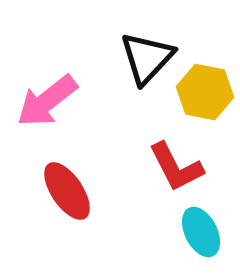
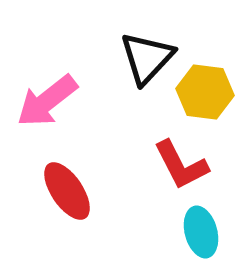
yellow hexagon: rotated 4 degrees counterclockwise
red L-shape: moved 5 px right, 2 px up
cyan ellipse: rotated 12 degrees clockwise
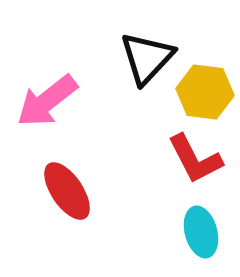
red L-shape: moved 14 px right, 6 px up
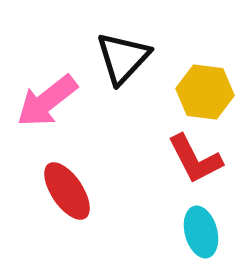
black triangle: moved 24 px left
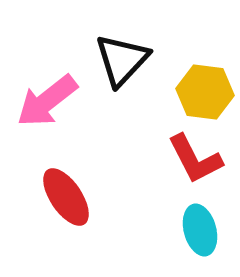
black triangle: moved 1 px left, 2 px down
red ellipse: moved 1 px left, 6 px down
cyan ellipse: moved 1 px left, 2 px up
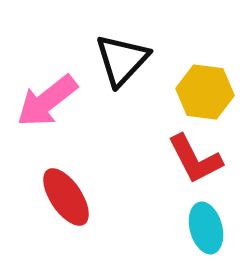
cyan ellipse: moved 6 px right, 2 px up
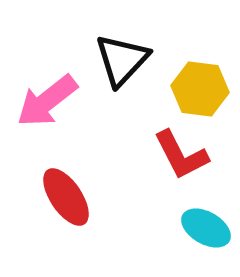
yellow hexagon: moved 5 px left, 3 px up
red L-shape: moved 14 px left, 4 px up
cyan ellipse: rotated 45 degrees counterclockwise
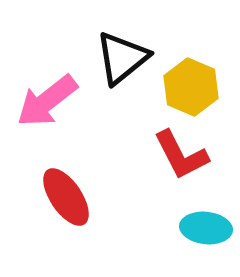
black triangle: moved 2 px up; rotated 8 degrees clockwise
yellow hexagon: moved 9 px left, 2 px up; rotated 16 degrees clockwise
cyan ellipse: rotated 24 degrees counterclockwise
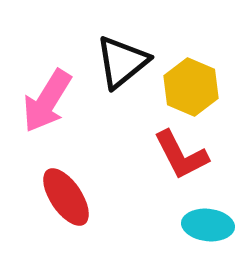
black triangle: moved 4 px down
pink arrow: rotated 20 degrees counterclockwise
cyan ellipse: moved 2 px right, 3 px up
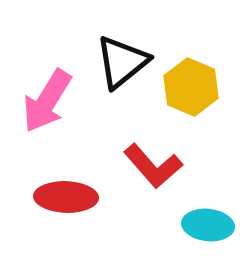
red L-shape: moved 28 px left, 11 px down; rotated 14 degrees counterclockwise
red ellipse: rotated 54 degrees counterclockwise
